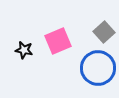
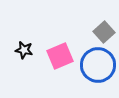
pink square: moved 2 px right, 15 px down
blue circle: moved 3 px up
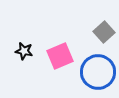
black star: moved 1 px down
blue circle: moved 7 px down
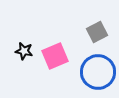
gray square: moved 7 px left; rotated 15 degrees clockwise
pink square: moved 5 px left
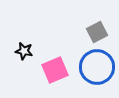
pink square: moved 14 px down
blue circle: moved 1 px left, 5 px up
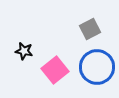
gray square: moved 7 px left, 3 px up
pink square: rotated 16 degrees counterclockwise
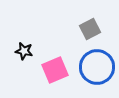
pink square: rotated 16 degrees clockwise
